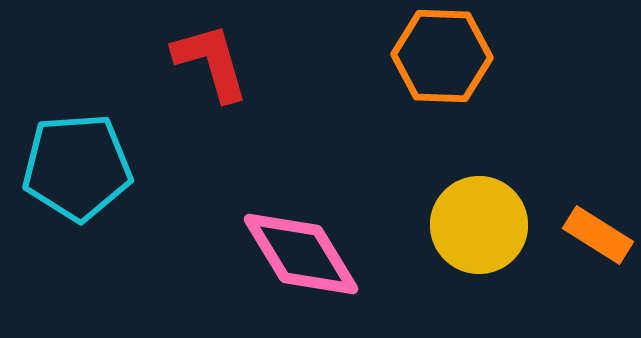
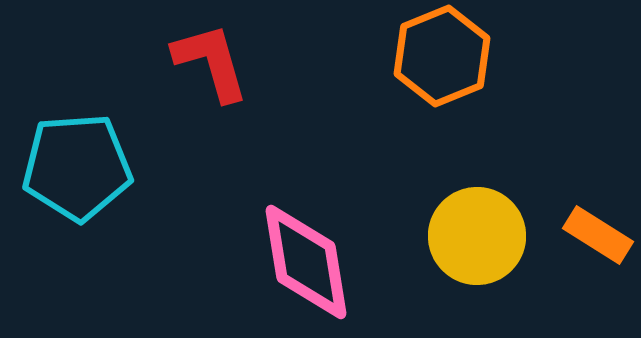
orange hexagon: rotated 24 degrees counterclockwise
yellow circle: moved 2 px left, 11 px down
pink diamond: moved 5 px right, 8 px down; rotated 22 degrees clockwise
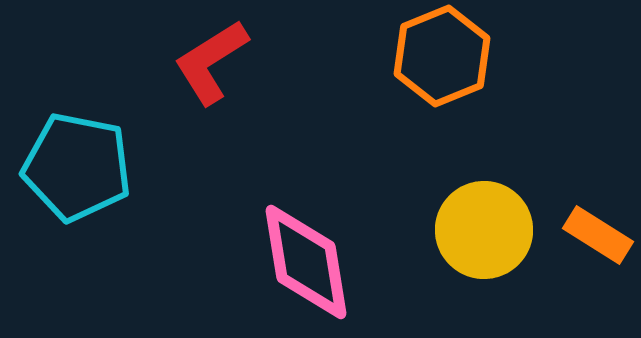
red L-shape: rotated 106 degrees counterclockwise
cyan pentagon: rotated 15 degrees clockwise
yellow circle: moved 7 px right, 6 px up
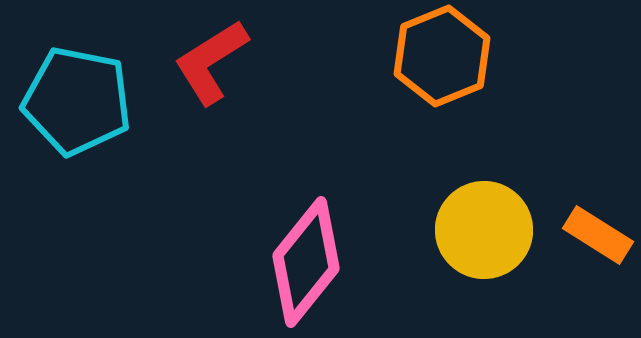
cyan pentagon: moved 66 px up
pink diamond: rotated 48 degrees clockwise
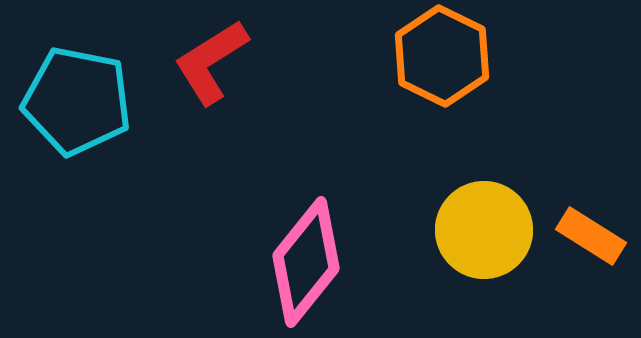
orange hexagon: rotated 12 degrees counterclockwise
orange rectangle: moved 7 px left, 1 px down
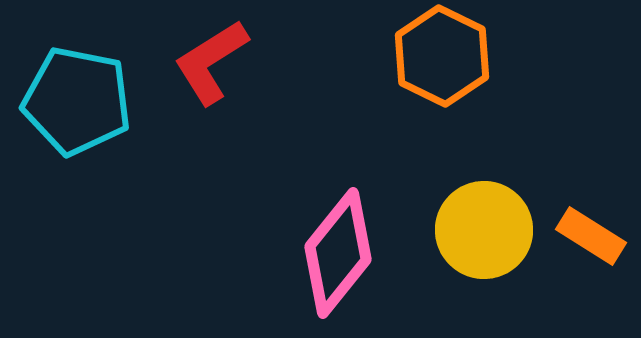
pink diamond: moved 32 px right, 9 px up
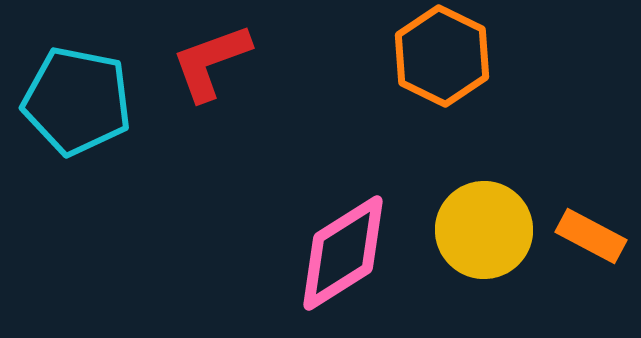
red L-shape: rotated 12 degrees clockwise
orange rectangle: rotated 4 degrees counterclockwise
pink diamond: moved 5 px right; rotated 19 degrees clockwise
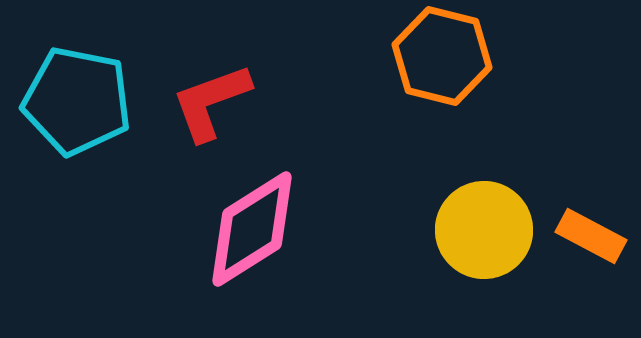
orange hexagon: rotated 12 degrees counterclockwise
red L-shape: moved 40 px down
pink diamond: moved 91 px left, 24 px up
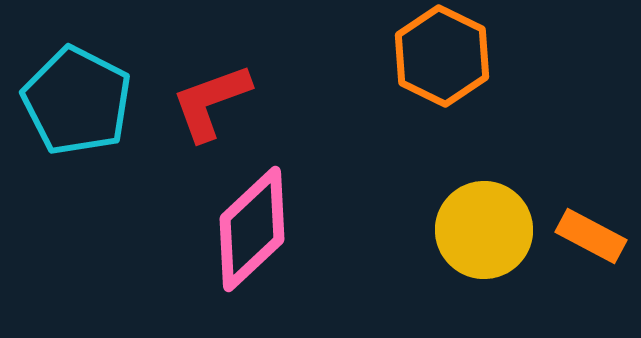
orange hexagon: rotated 12 degrees clockwise
cyan pentagon: rotated 16 degrees clockwise
pink diamond: rotated 11 degrees counterclockwise
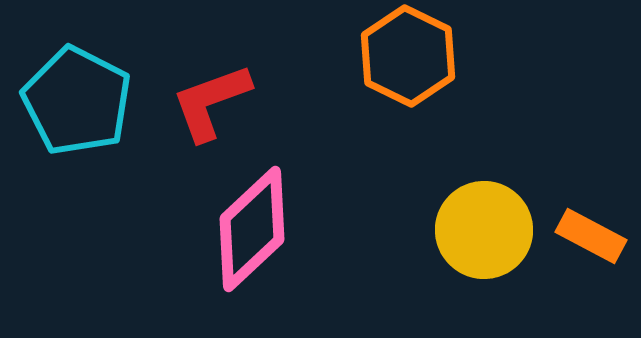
orange hexagon: moved 34 px left
